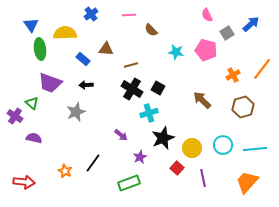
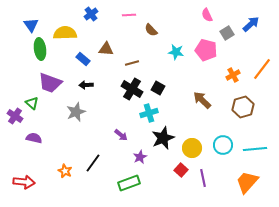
brown line: moved 1 px right, 2 px up
red square: moved 4 px right, 2 px down
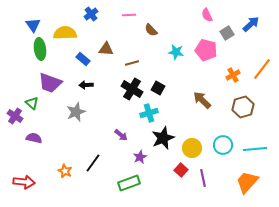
blue triangle: moved 2 px right
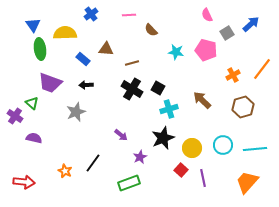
cyan cross: moved 20 px right, 4 px up
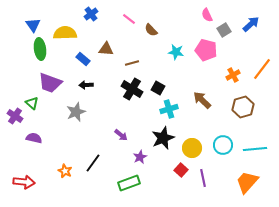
pink line: moved 4 px down; rotated 40 degrees clockwise
gray square: moved 3 px left, 3 px up
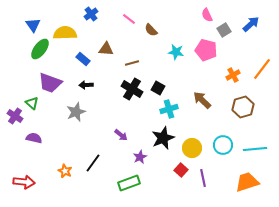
green ellipse: rotated 45 degrees clockwise
orange trapezoid: rotated 30 degrees clockwise
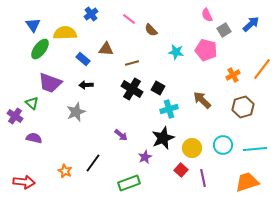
purple star: moved 5 px right
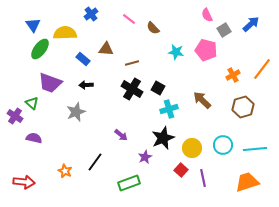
brown semicircle: moved 2 px right, 2 px up
black line: moved 2 px right, 1 px up
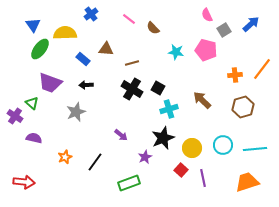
orange cross: moved 2 px right; rotated 24 degrees clockwise
orange star: moved 14 px up; rotated 24 degrees clockwise
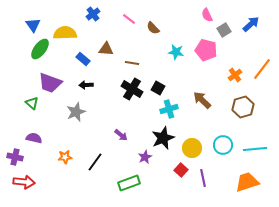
blue cross: moved 2 px right
brown line: rotated 24 degrees clockwise
orange cross: rotated 32 degrees counterclockwise
purple cross: moved 41 px down; rotated 21 degrees counterclockwise
orange star: rotated 16 degrees clockwise
